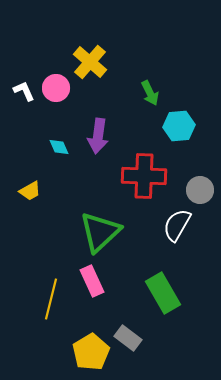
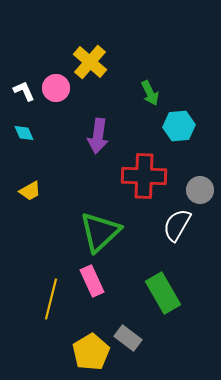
cyan diamond: moved 35 px left, 14 px up
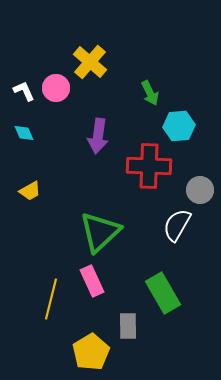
red cross: moved 5 px right, 10 px up
gray rectangle: moved 12 px up; rotated 52 degrees clockwise
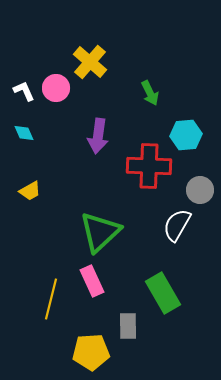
cyan hexagon: moved 7 px right, 9 px down
yellow pentagon: rotated 27 degrees clockwise
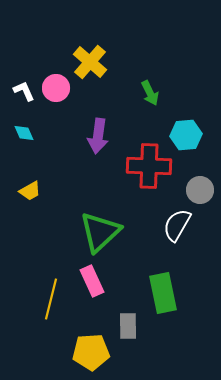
green rectangle: rotated 18 degrees clockwise
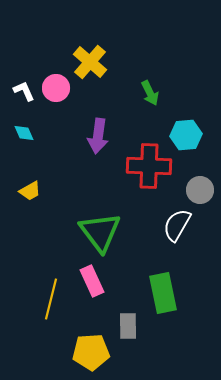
green triangle: rotated 24 degrees counterclockwise
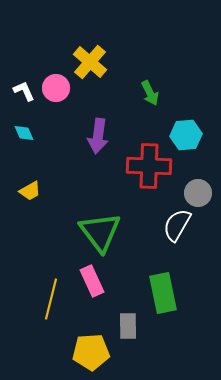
gray circle: moved 2 px left, 3 px down
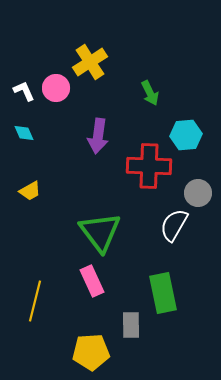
yellow cross: rotated 16 degrees clockwise
white semicircle: moved 3 px left
yellow line: moved 16 px left, 2 px down
gray rectangle: moved 3 px right, 1 px up
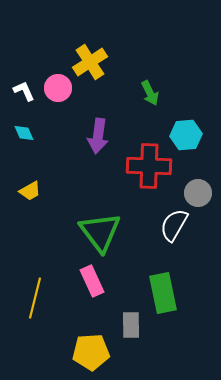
pink circle: moved 2 px right
yellow line: moved 3 px up
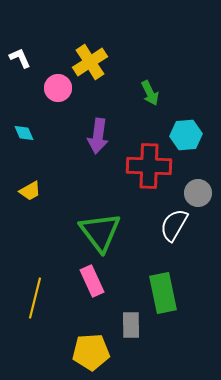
white L-shape: moved 4 px left, 33 px up
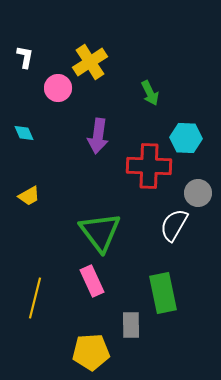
white L-shape: moved 5 px right, 1 px up; rotated 35 degrees clockwise
cyan hexagon: moved 3 px down; rotated 8 degrees clockwise
yellow trapezoid: moved 1 px left, 5 px down
